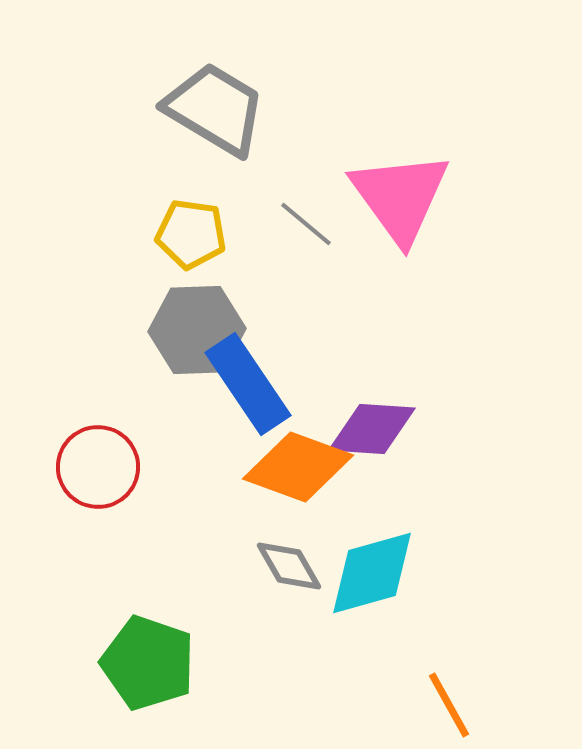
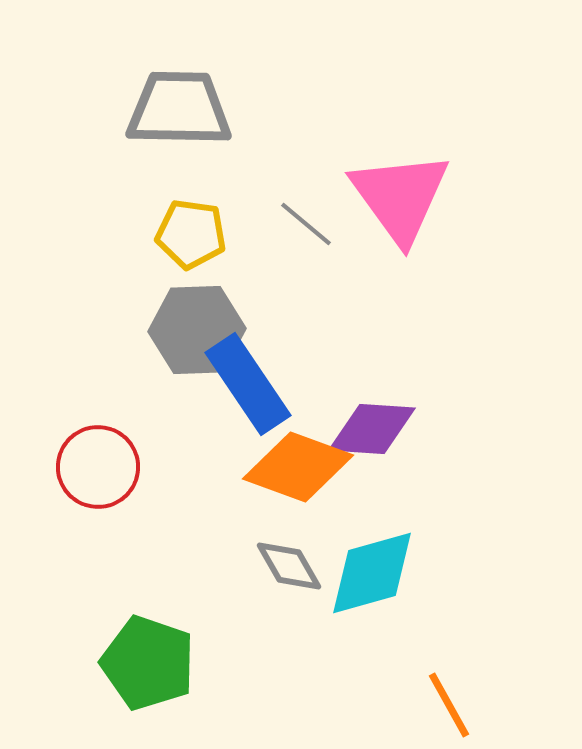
gray trapezoid: moved 36 px left; rotated 30 degrees counterclockwise
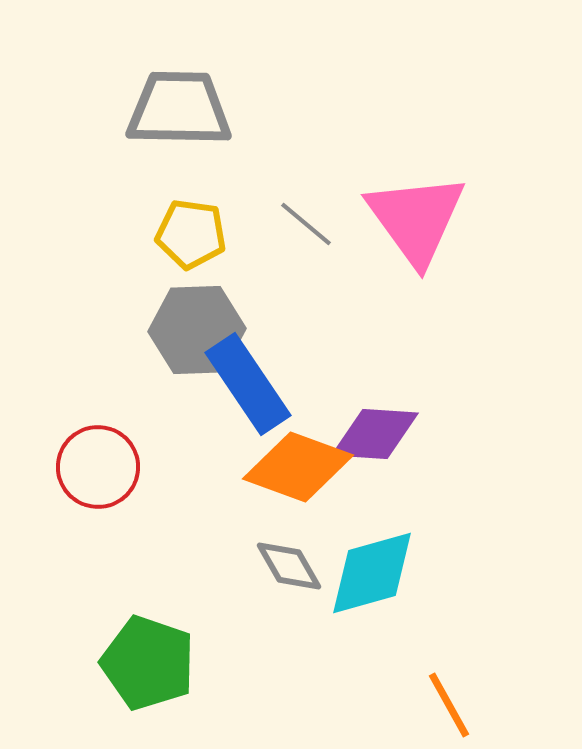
pink triangle: moved 16 px right, 22 px down
purple diamond: moved 3 px right, 5 px down
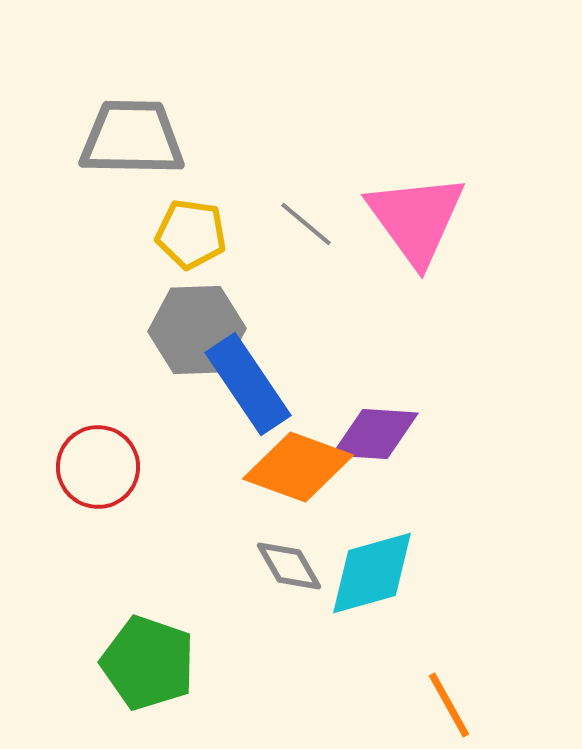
gray trapezoid: moved 47 px left, 29 px down
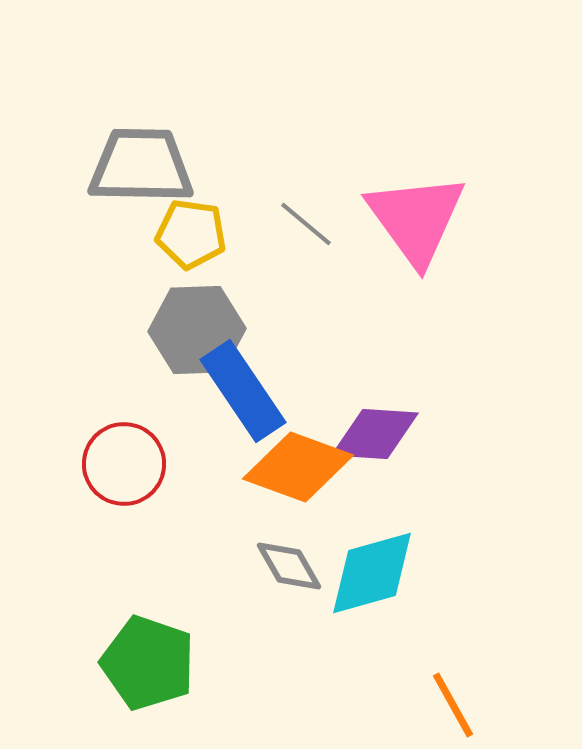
gray trapezoid: moved 9 px right, 28 px down
blue rectangle: moved 5 px left, 7 px down
red circle: moved 26 px right, 3 px up
orange line: moved 4 px right
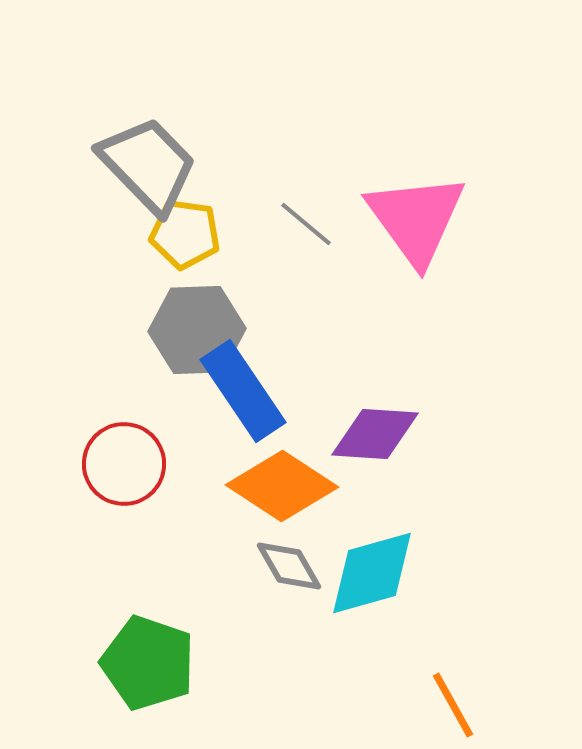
gray trapezoid: moved 7 px right, 1 px up; rotated 45 degrees clockwise
yellow pentagon: moved 6 px left
orange diamond: moved 16 px left, 19 px down; rotated 13 degrees clockwise
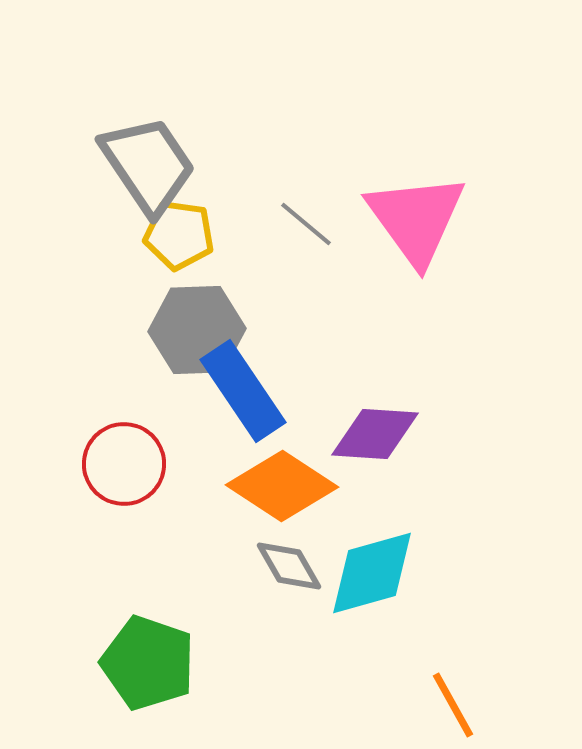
gray trapezoid: rotated 10 degrees clockwise
yellow pentagon: moved 6 px left, 1 px down
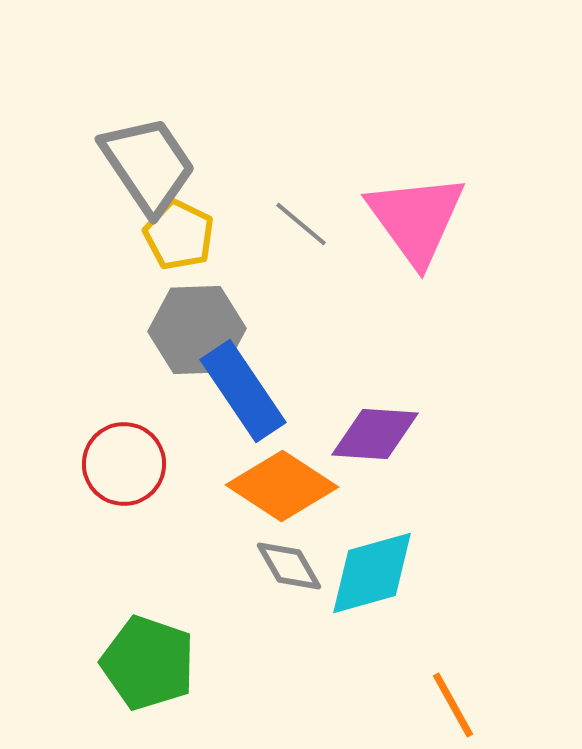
gray line: moved 5 px left
yellow pentagon: rotated 18 degrees clockwise
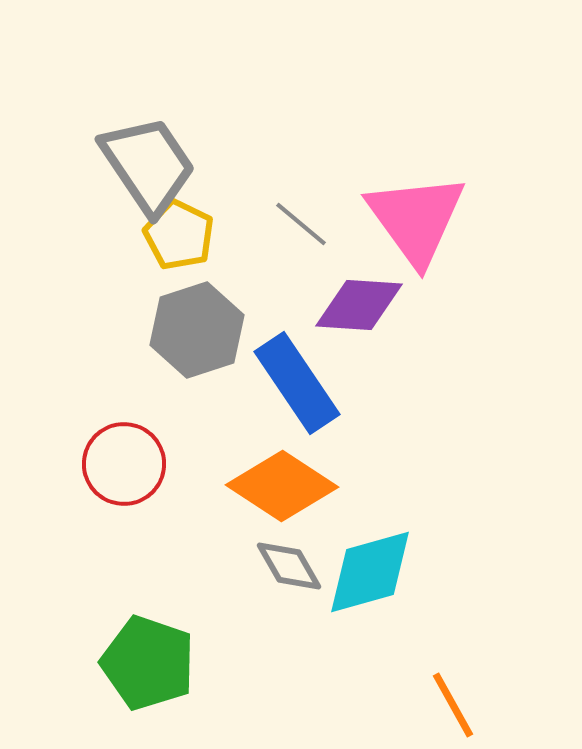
gray hexagon: rotated 16 degrees counterclockwise
blue rectangle: moved 54 px right, 8 px up
purple diamond: moved 16 px left, 129 px up
cyan diamond: moved 2 px left, 1 px up
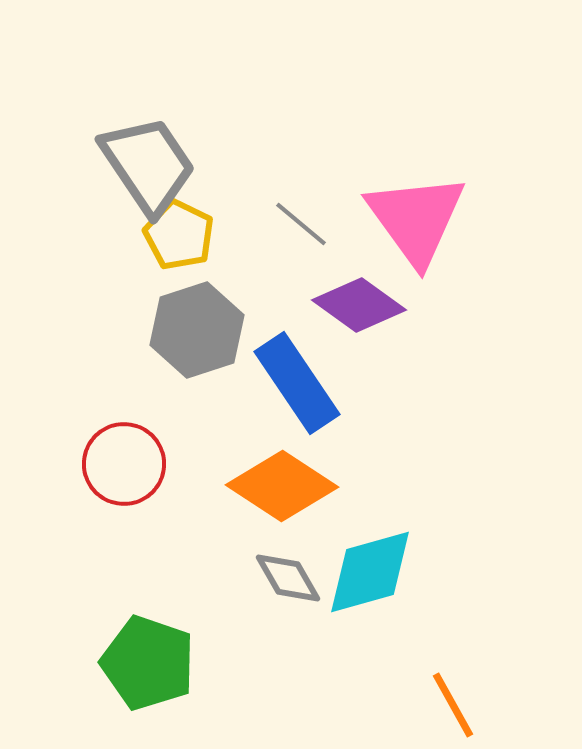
purple diamond: rotated 32 degrees clockwise
gray diamond: moved 1 px left, 12 px down
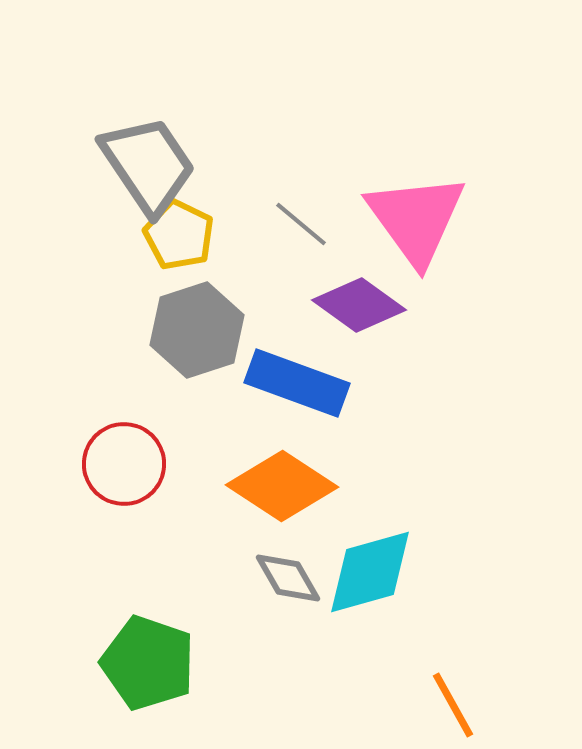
blue rectangle: rotated 36 degrees counterclockwise
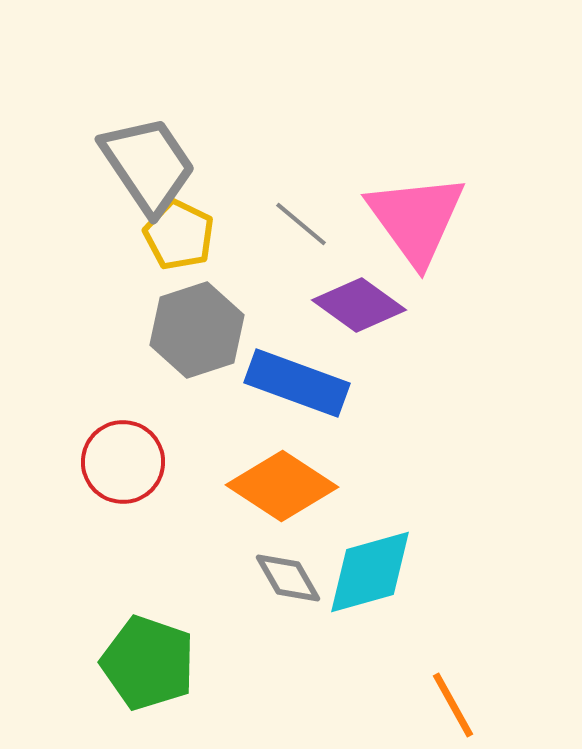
red circle: moved 1 px left, 2 px up
